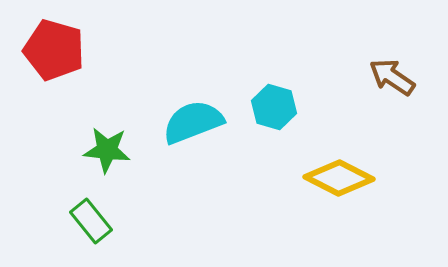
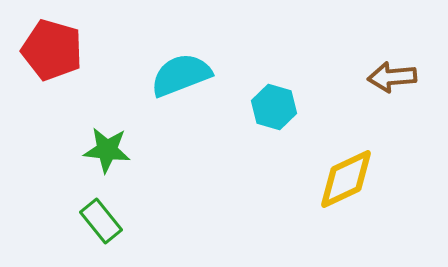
red pentagon: moved 2 px left
brown arrow: rotated 39 degrees counterclockwise
cyan semicircle: moved 12 px left, 47 px up
yellow diamond: moved 7 px right, 1 px down; rotated 52 degrees counterclockwise
green rectangle: moved 10 px right
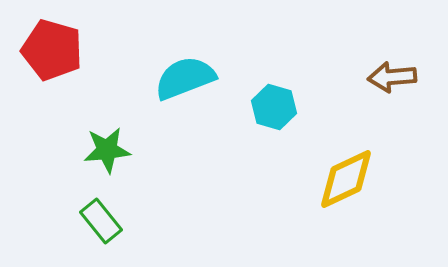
cyan semicircle: moved 4 px right, 3 px down
green star: rotated 12 degrees counterclockwise
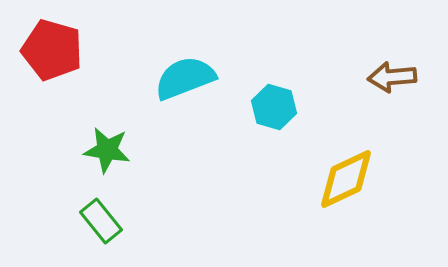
green star: rotated 15 degrees clockwise
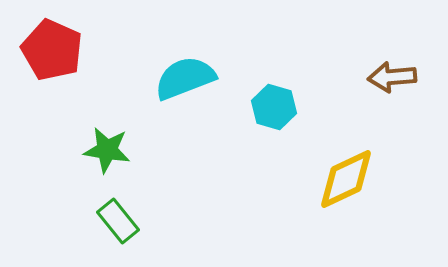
red pentagon: rotated 8 degrees clockwise
green rectangle: moved 17 px right
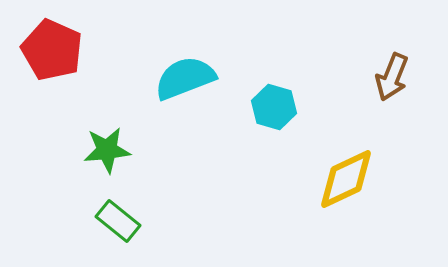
brown arrow: rotated 63 degrees counterclockwise
green star: rotated 15 degrees counterclockwise
green rectangle: rotated 12 degrees counterclockwise
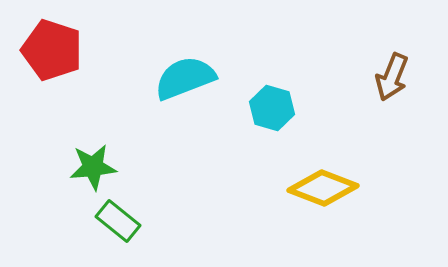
red pentagon: rotated 6 degrees counterclockwise
cyan hexagon: moved 2 px left, 1 px down
green star: moved 14 px left, 17 px down
yellow diamond: moved 23 px left, 9 px down; rotated 46 degrees clockwise
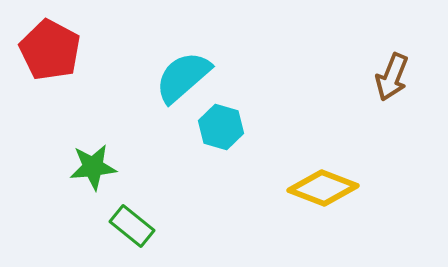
red pentagon: moved 2 px left; rotated 10 degrees clockwise
cyan semicircle: moved 2 px left, 1 px up; rotated 20 degrees counterclockwise
cyan hexagon: moved 51 px left, 19 px down
green rectangle: moved 14 px right, 5 px down
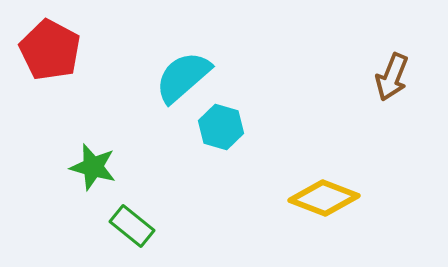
green star: rotated 21 degrees clockwise
yellow diamond: moved 1 px right, 10 px down
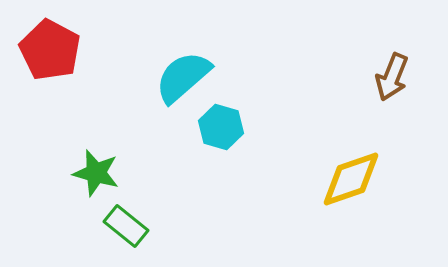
green star: moved 3 px right, 6 px down
yellow diamond: moved 27 px right, 19 px up; rotated 40 degrees counterclockwise
green rectangle: moved 6 px left
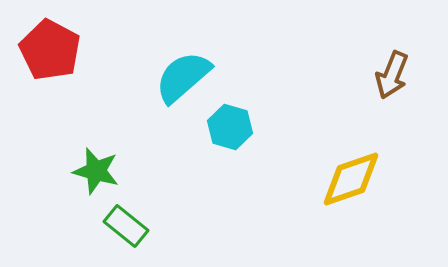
brown arrow: moved 2 px up
cyan hexagon: moved 9 px right
green star: moved 2 px up
